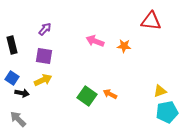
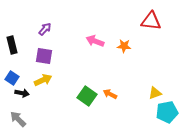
yellow triangle: moved 5 px left, 2 px down
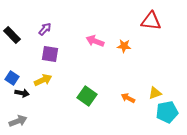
black rectangle: moved 10 px up; rotated 30 degrees counterclockwise
purple square: moved 6 px right, 2 px up
orange arrow: moved 18 px right, 4 px down
gray arrow: moved 2 px down; rotated 114 degrees clockwise
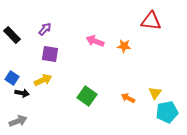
yellow triangle: rotated 32 degrees counterclockwise
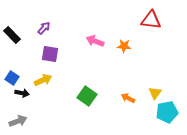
red triangle: moved 1 px up
purple arrow: moved 1 px left, 1 px up
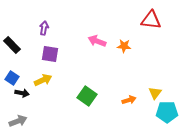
purple arrow: rotated 32 degrees counterclockwise
black rectangle: moved 10 px down
pink arrow: moved 2 px right
orange arrow: moved 1 px right, 2 px down; rotated 136 degrees clockwise
cyan pentagon: rotated 10 degrees clockwise
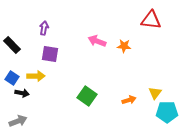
yellow arrow: moved 7 px left, 4 px up; rotated 24 degrees clockwise
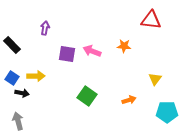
purple arrow: moved 1 px right
pink arrow: moved 5 px left, 10 px down
purple square: moved 17 px right
yellow triangle: moved 14 px up
gray arrow: rotated 84 degrees counterclockwise
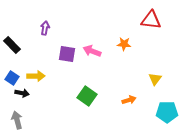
orange star: moved 2 px up
gray arrow: moved 1 px left, 1 px up
